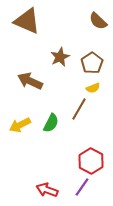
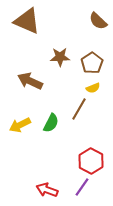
brown star: rotated 24 degrees clockwise
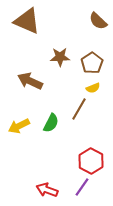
yellow arrow: moved 1 px left, 1 px down
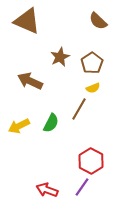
brown star: rotated 24 degrees counterclockwise
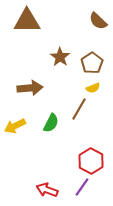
brown triangle: rotated 24 degrees counterclockwise
brown star: rotated 12 degrees counterclockwise
brown arrow: moved 7 px down; rotated 150 degrees clockwise
yellow arrow: moved 4 px left
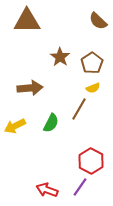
purple line: moved 2 px left
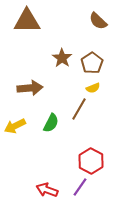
brown star: moved 2 px right, 1 px down
